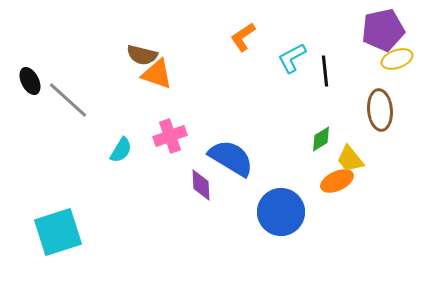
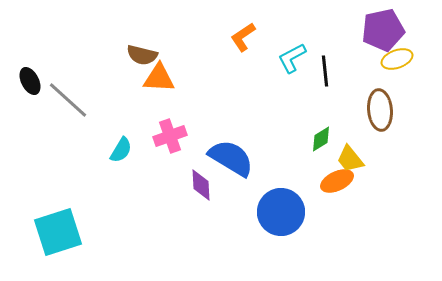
orange triangle: moved 2 px right, 4 px down; rotated 16 degrees counterclockwise
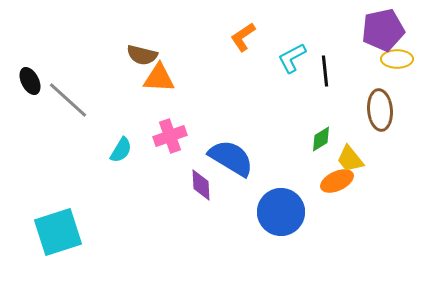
yellow ellipse: rotated 20 degrees clockwise
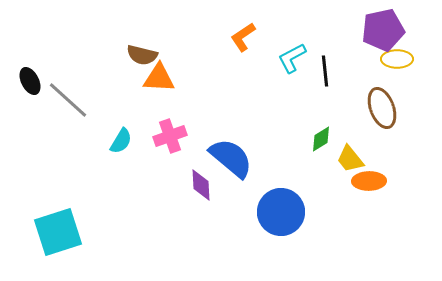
brown ellipse: moved 2 px right, 2 px up; rotated 15 degrees counterclockwise
cyan semicircle: moved 9 px up
blue semicircle: rotated 9 degrees clockwise
orange ellipse: moved 32 px right; rotated 24 degrees clockwise
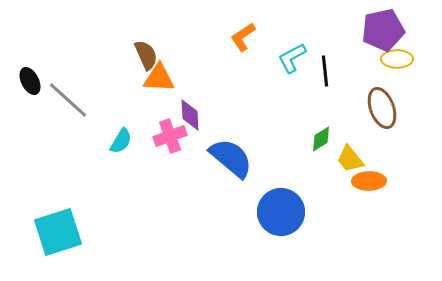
brown semicircle: moved 4 px right; rotated 128 degrees counterclockwise
purple diamond: moved 11 px left, 70 px up
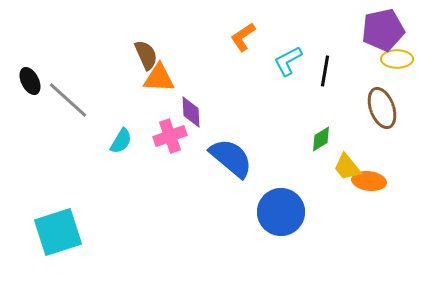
cyan L-shape: moved 4 px left, 3 px down
black line: rotated 16 degrees clockwise
purple diamond: moved 1 px right, 3 px up
yellow trapezoid: moved 3 px left, 8 px down
orange ellipse: rotated 8 degrees clockwise
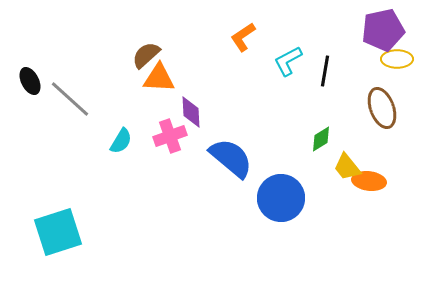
brown semicircle: rotated 108 degrees counterclockwise
gray line: moved 2 px right, 1 px up
blue circle: moved 14 px up
